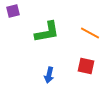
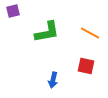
blue arrow: moved 4 px right, 5 px down
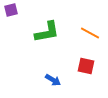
purple square: moved 2 px left, 1 px up
blue arrow: rotated 70 degrees counterclockwise
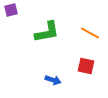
blue arrow: rotated 14 degrees counterclockwise
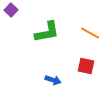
purple square: rotated 32 degrees counterclockwise
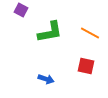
purple square: moved 10 px right; rotated 16 degrees counterclockwise
green L-shape: moved 3 px right
blue arrow: moved 7 px left, 1 px up
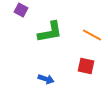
orange line: moved 2 px right, 2 px down
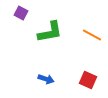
purple square: moved 3 px down
red square: moved 2 px right, 14 px down; rotated 12 degrees clockwise
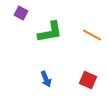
blue arrow: rotated 49 degrees clockwise
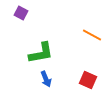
green L-shape: moved 9 px left, 21 px down
